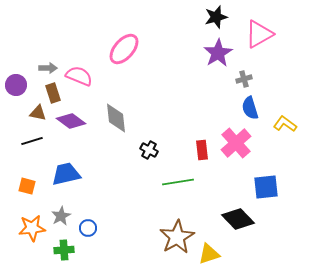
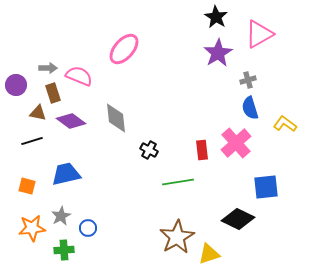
black star: rotated 25 degrees counterclockwise
gray cross: moved 4 px right, 1 px down
black diamond: rotated 20 degrees counterclockwise
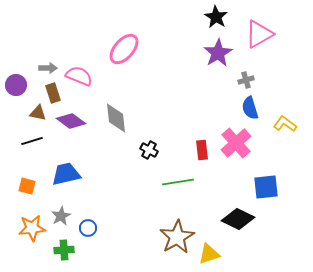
gray cross: moved 2 px left
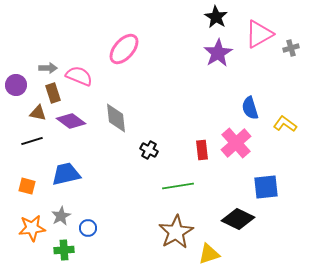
gray cross: moved 45 px right, 32 px up
green line: moved 4 px down
brown star: moved 1 px left, 5 px up
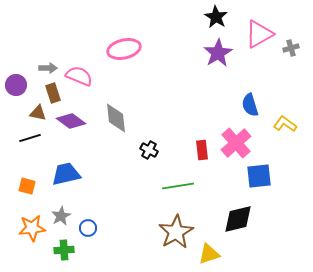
pink ellipse: rotated 36 degrees clockwise
blue semicircle: moved 3 px up
black line: moved 2 px left, 3 px up
blue square: moved 7 px left, 11 px up
black diamond: rotated 40 degrees counterclockwise
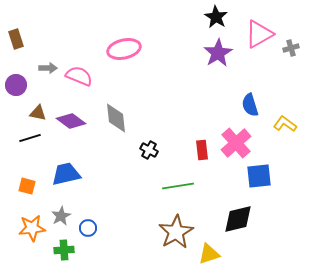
brown rectangle: moved 37 px left, 54 px up
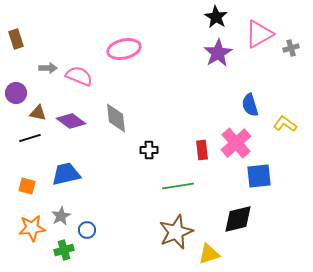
purple circle: moved 8 px down
black cross: rotated 30 degrees counterclockwise
blue circle: moved 1 px left, 2 px down
brown star: rotated 8 degrees clockwise
green cross: rotated 12 degrees counterclockwise
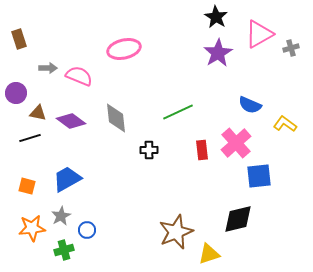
brown rectangle: moved 3 px right
blue semicircle: rotated 50 degrees counterclockwise
blue trapezoid: moved 1 px right, 5 px down; rotated 16 degrees counterclockwise
green line: moved 74 px up; rotated 16 degrees counterclockwise
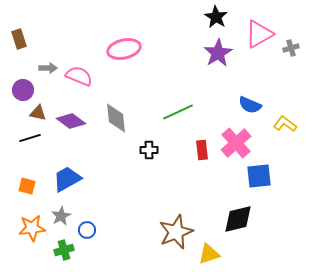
purple circle: moved 7 px right, 3 px up
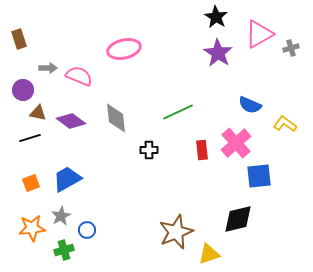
purple star: rotated 8 degrees counterclockwise
orange square: moved 4 px right, 3 px up; rotated 36 degrees counterclockwise
